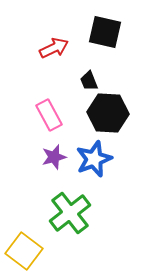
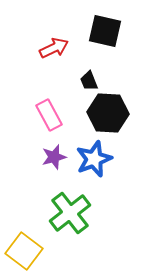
black square: moved 1 px up
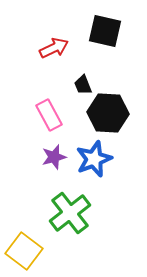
black trapezoid: moved 6 px left, 4 px down
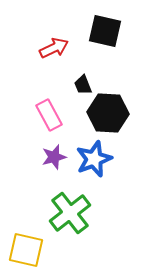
yellow square: moved 2 px right, 1 px up; rotated 24 degrees counterclockwise
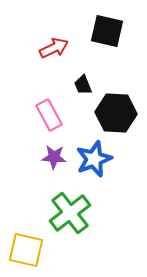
black square: moved 2 px right
black hexagon: moved 8 px right
purple star: rotated 20 degrees clockwise
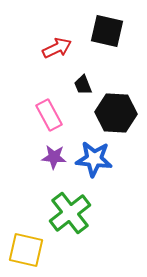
red arrow: moved 3 px right
blue star: rotated 27 degrees clockwise
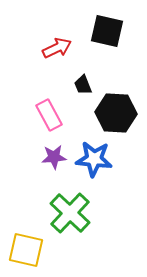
purple star: rotated 10 degrees counterclockwise
green cross: rotated 9 degrees counterclockwise
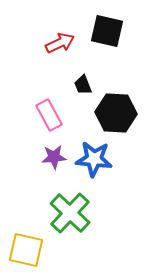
red arrow: moved 3 px right, 5 px up
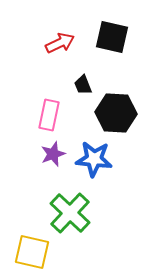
black square: moved 5 px right, 6 px down
pink rectangle: rotated 40 degrees clockwise
purple star: moved 1 px left, 3 px up; rotated 15 degrees counterclockwise
yellow square: moved 6 px right, 2 px down
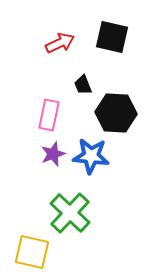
blue star: moved 3 px left, 3 px up
